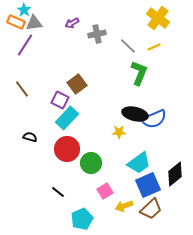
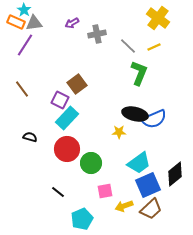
pink square: rotated 21 degrees clockwise
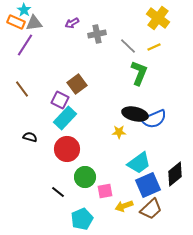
cyan rectangle: moved 2 px left
green circle: moved 6 px left, 14 px down
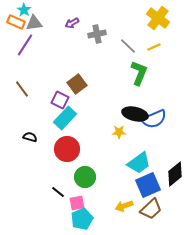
pink square: moved 28 px left, 12 px down
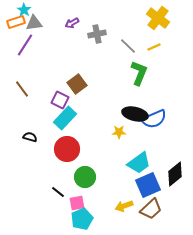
orange rectangle: rotated 42 degrees counterclockwise
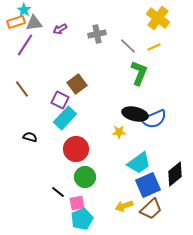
purple arrow: moved 12 px left, 6 px down
red circle: moved 9 px right
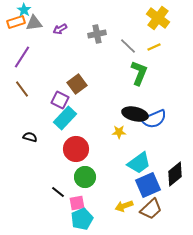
purple line: moved 3 px left, 12 px down
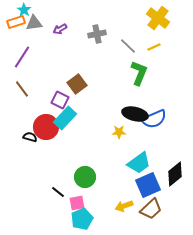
red circle: moved 30 px left, 22 px up
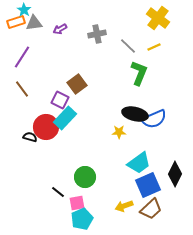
black diamond: rotated 25 degrees counterclockwise
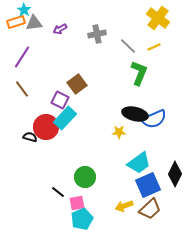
brown trapezoid: moved 1 px left
